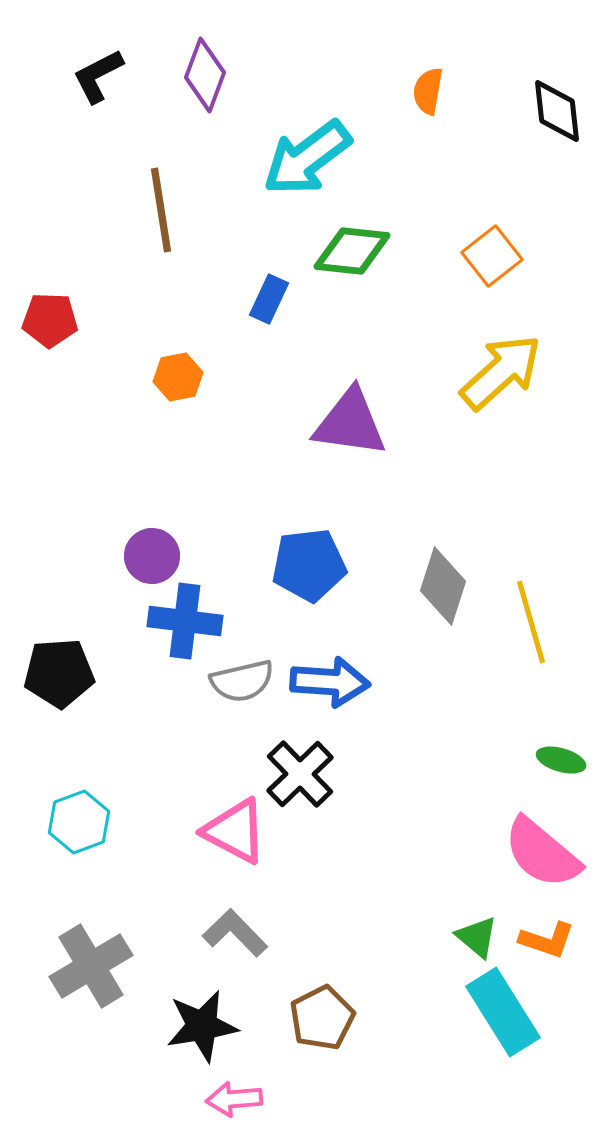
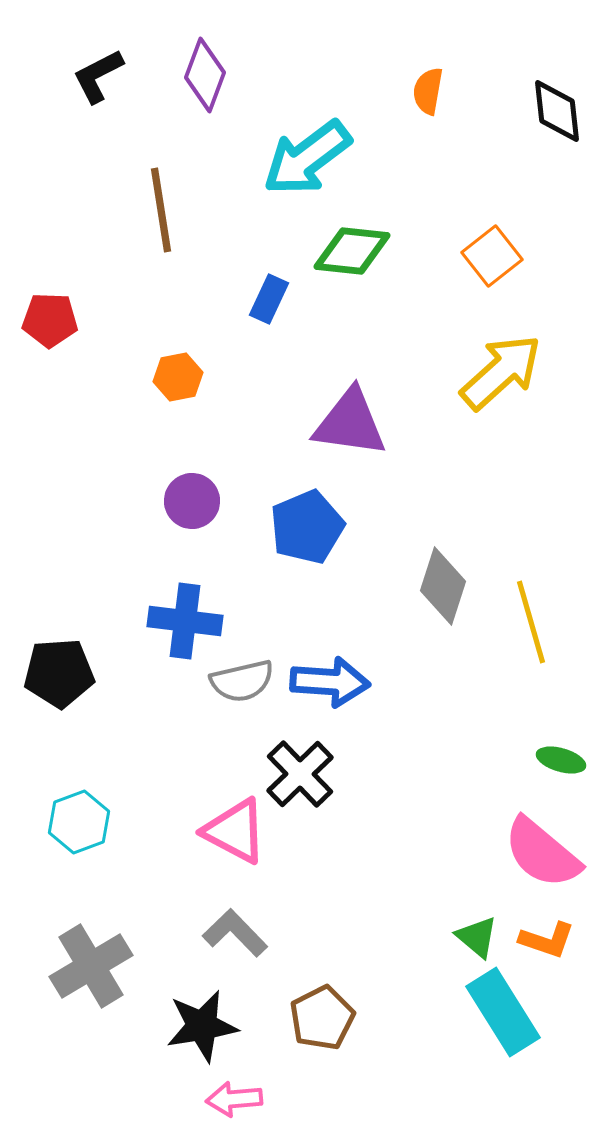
purple circle: moved 40 px right, 55 px up
blue pentagon: moved 2 px left, 38 px up; rotated 16 degrees counterclockwise
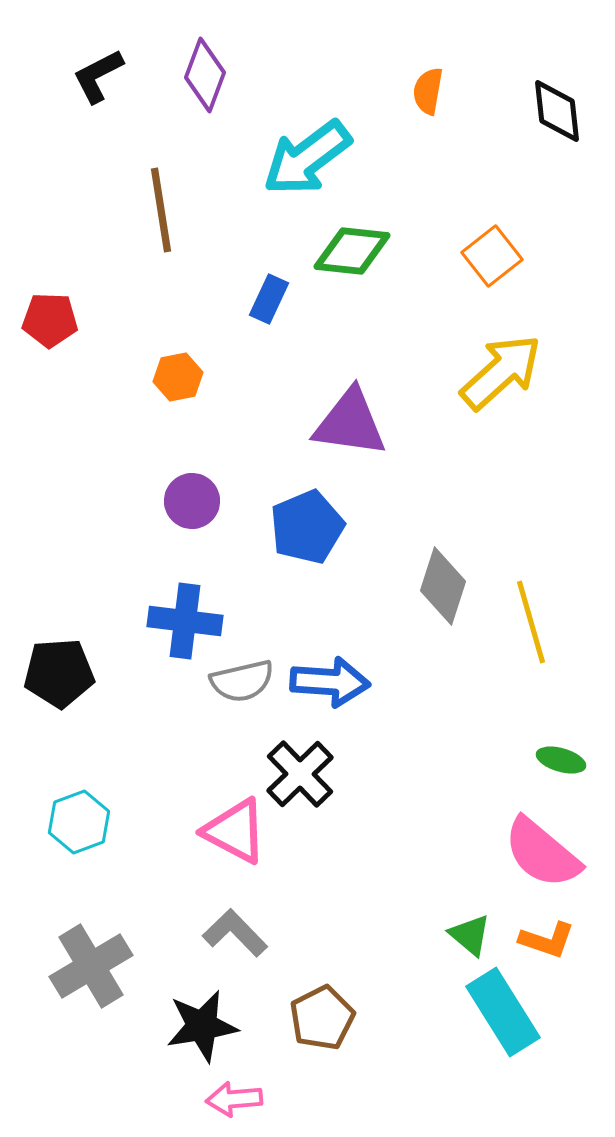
green triangle: moved 7 px left, 2 px up
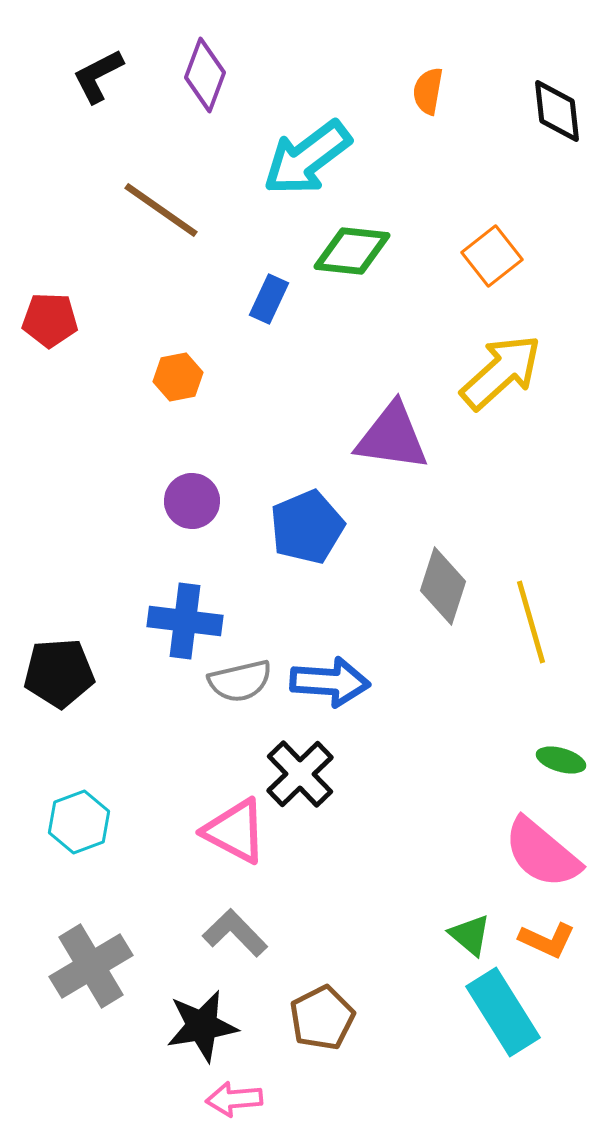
brown line: rotated 46 degrees counterclockwise
purple triangle: moved 42 px right, 14 px down
gray semicircle: moved 2 px left
orange L-shape: rotated 6 degrees clockwise
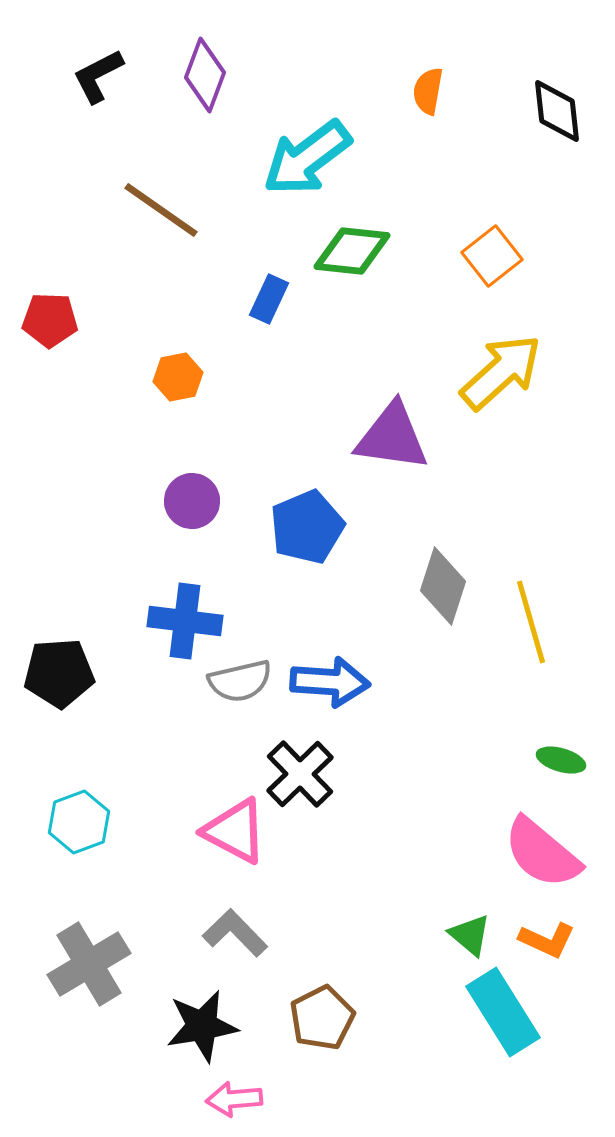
gray cross: moved 2 px left, 2 px up
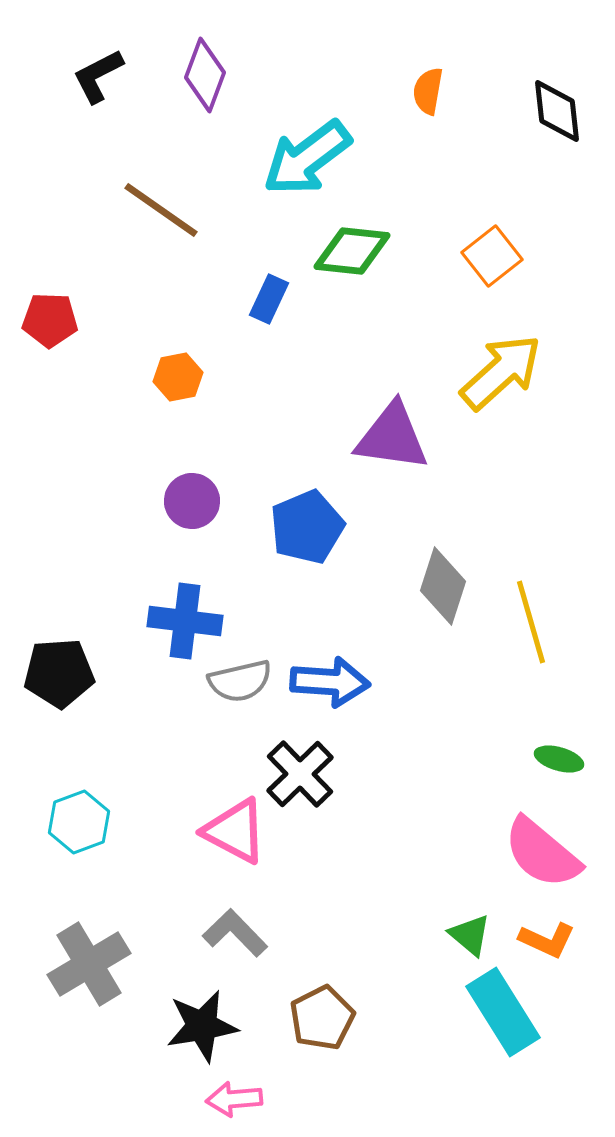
green ellipse: moved 2 px left, 1 px up
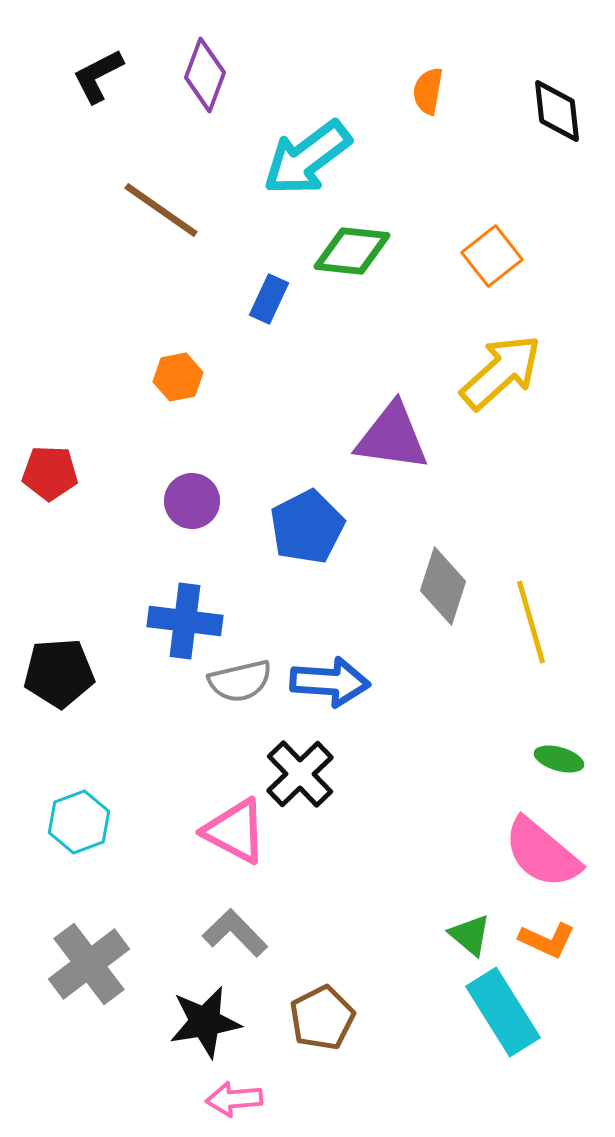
red pentagon: moved 153 px down
blue pentagon: rotated 4 degrees counterclockwise
gray cross: rotated 6 degrees counterclockwise
black star: moved 3 px right, 4 px up
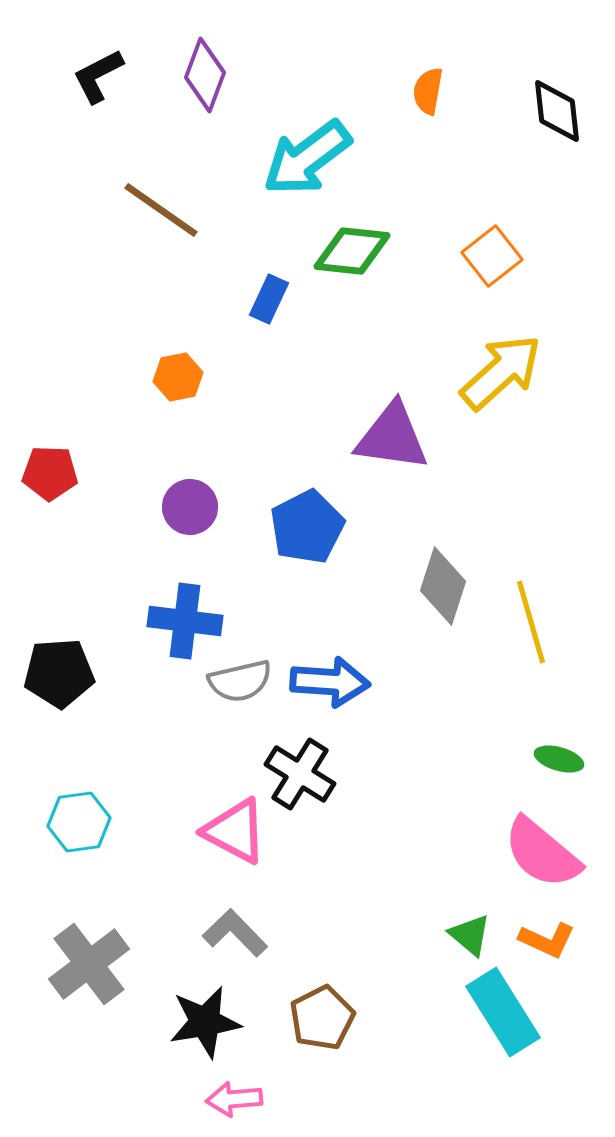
purple circle: moved 2 px left, 6 px down
black cross: rotated 14 degrees counterclockwise
cyan hexagon: rotated 12 degrees clockwise
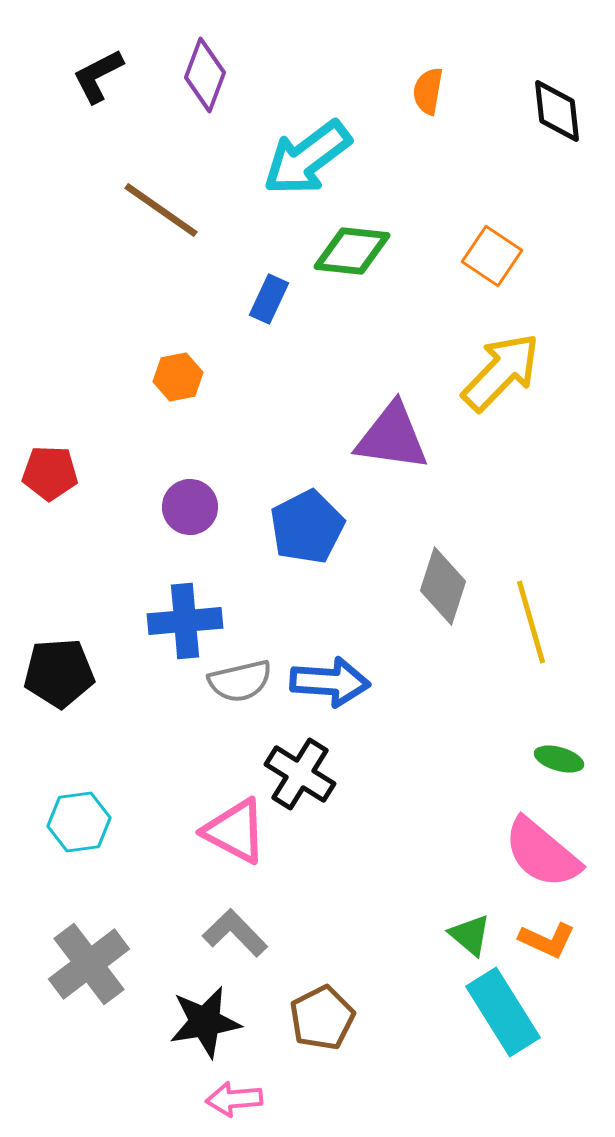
orange square: rotated 18 degrees counterclockwise
yellow arrow: rotated 4 degrees counterclockwise
blue cross: rotated 12 degrees counterclockwise
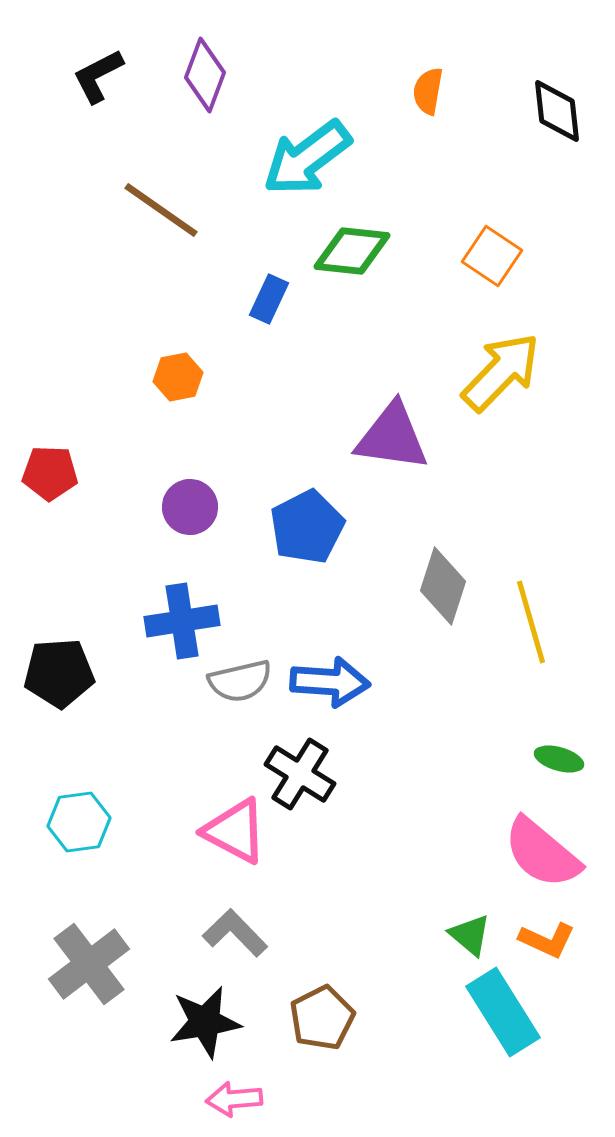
blue cross: moved 3 px left; rotated 4 degrees counterclockwise
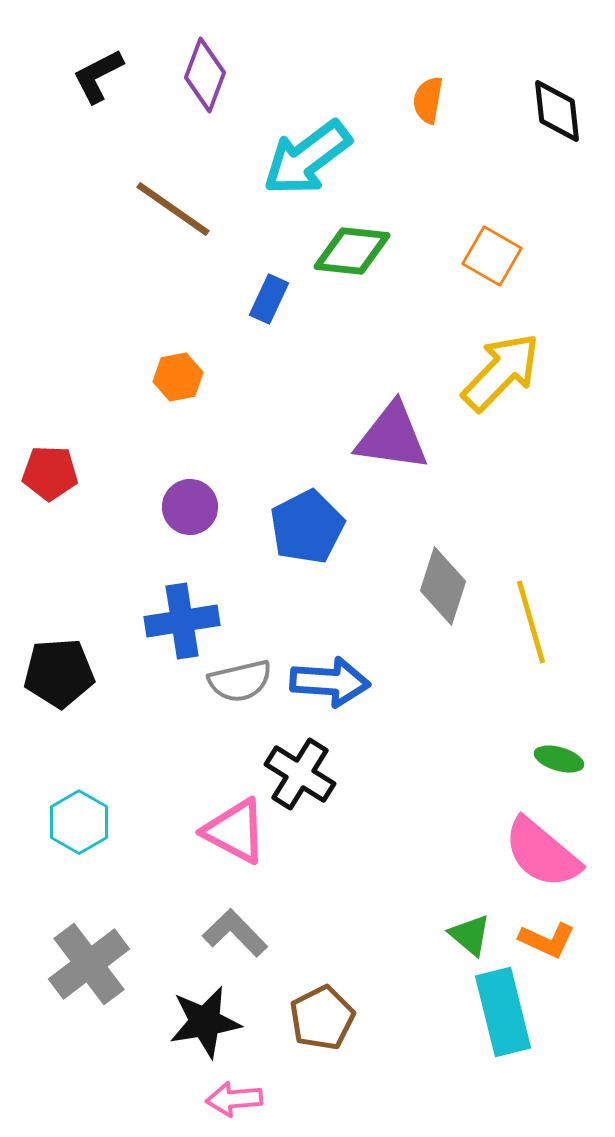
orange semicircle: moved 9 px down
brown line: moved 12 px right, 1 px up
orange square: rotated 4 degrees counterclockwise
cyan hexagon: rotated 22 degrees counterclockwise
cyan rectangle: rotated 18 degrees clockwise
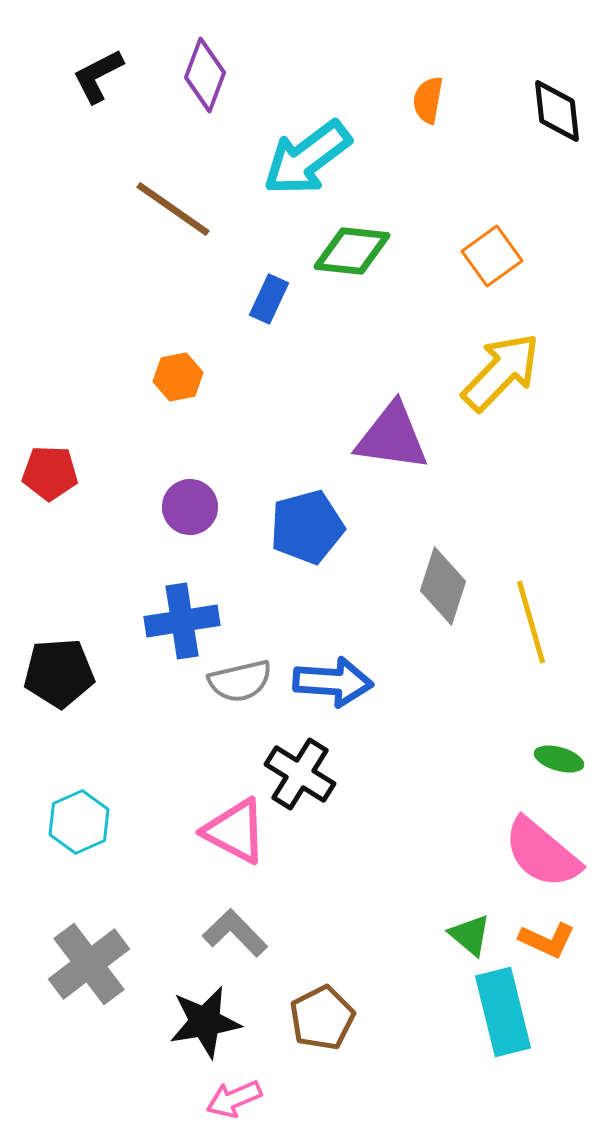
orange square: rotated 24 degrees clockwise
blue pentagon: rotated 12 degrees clockwise
blue arrow: moved 3 px right
cyan hexagon: rotated 6 degrees clockwise
pink arrow: rotated 18 degrees counterclockwise
